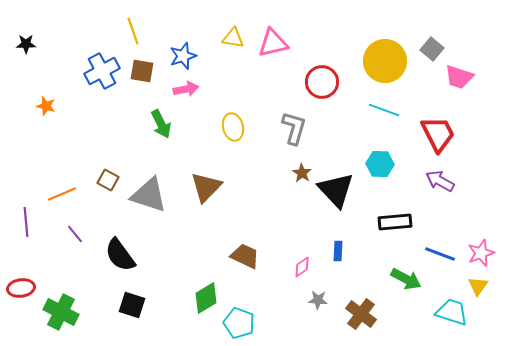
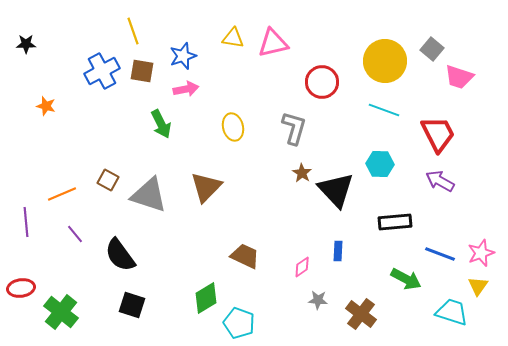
green cross at (61, 312): rotated 12 degrees clockwise
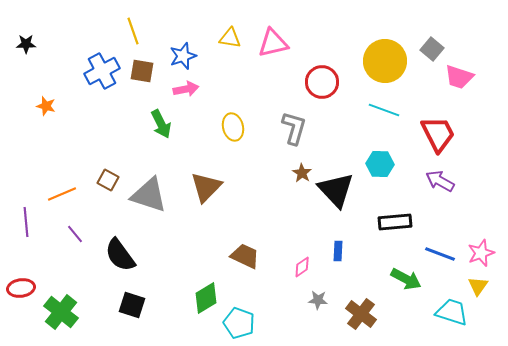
yellow triangle at (233, 38): moved 3 px left
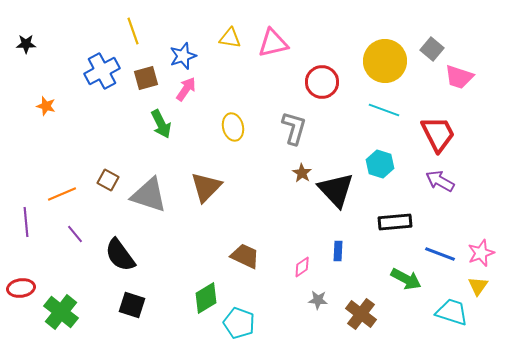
brown square at (142, 71): moved 4 px right, 7 px down; rotated 25 degrees counterclockwise
pink arrow at (186, 89): rotated 45 degrees counterclockwise
cyan hexagon at (380, 164): rotated 16 degrees clockwise
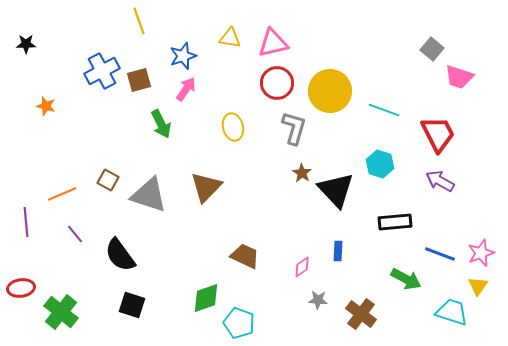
yellow line at (133, 31): moved 6 px right, 10 px up
yellow circle at (385, 61): moved 55 px left, 30 px down
brown square at (146, 78): moved 7 px left, 2 px down
red circle at (322, 82): moved 45 px left, 1 px down
green diamond at (206, 298): rotated 12 degrees clockwise
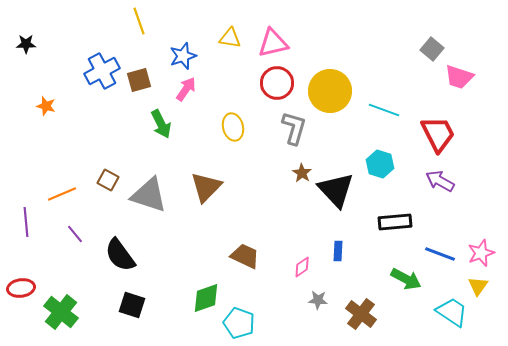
cyan trapezoid at (452, 312): rotated 16 degrees clockwise
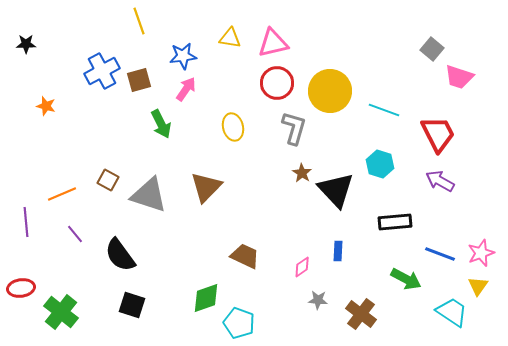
blue star at (183, 56): rotated 12 degrees clockwise
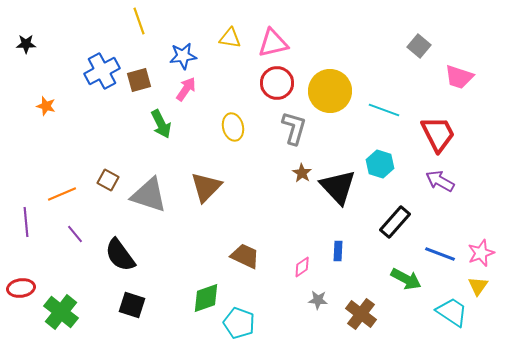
gray square at (432, 49): moved 13 px left, 3 px up
black triangle at (336, 190): moved 2 px right, 3 px up
black rectangle at (395, 222): rotated 44 degrees counterclockwise
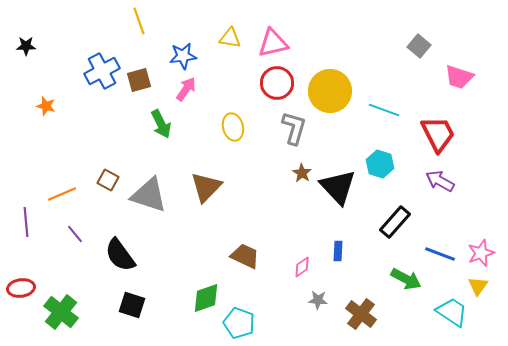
black star at (26, 44): moved 2 px down
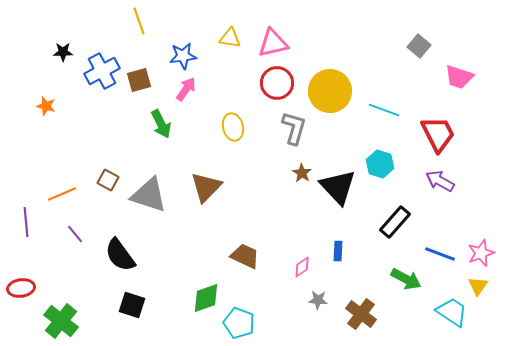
black star at (26, 46): moved 37 px right, 6 px down
green cross at (61, 312): moved 9 px down
